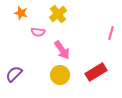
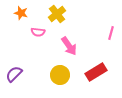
yellow cross: moved 1 px left
pink arrow: moved 7 px right, 4 px up
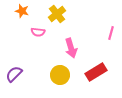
orange star: moved 1 px right, 2 px up
pink arrow: moved 2 px right, 2 px down; rotated 18 degrees clockwise
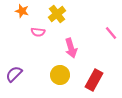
pink line: rotated 56 degrees counterclockwise
red rectangle: moved 2 px left, 8 px down; rotated 30 degrees counterclockwise
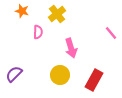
pink semicircle: rotated 96 degrees counterclockwise
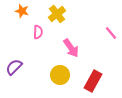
pink arrow: rotated 18 degrees counterclockwise
purple semicircle: moved 7 px up
red rectangle: moved 1 px left, 1 px down
